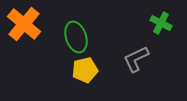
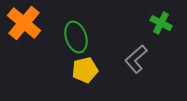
orange cross: moved 1 px up
gray L-shape: rotated 16 degrees counterclockwise
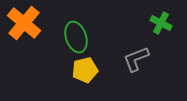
gray L-shape: rotated 20 degrees clockwise
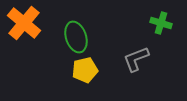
green cross: rotated 10 degrees counterclockwise
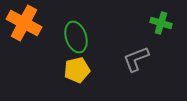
orange cross: rotated 12 degrees counterclockwise
yellow pentagon: moved 8 px left
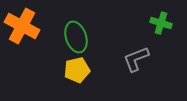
orange cross: moved 2 px left, 3 px down
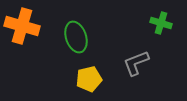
orange cross: rotated 12 degrees counterclockwise
gray L-shape: moved 4 px down
yellow pentagon: moved 12 px right, 9 px down
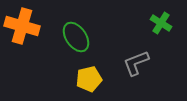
green cross: rotated 15 degrees clockwise
green ellipse: rotated 16 degrees counterclockwise
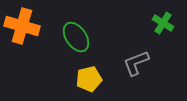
green cross: moved 2 px right
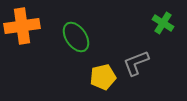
orange cross: rotated 24 degrees counterclockwise
yellow pentagon: moved 14 px right, 2 px up
